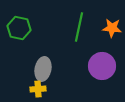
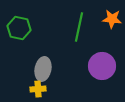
orange star: moved 9 px up
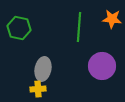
green line: rotated 8 degrees counterclockwise
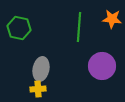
gray ellipse: moved 2 px left
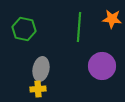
green hexagon: moved 5 px right, 1 px down
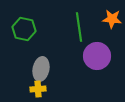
green line: rotated 12 degrees counterclockwise
purple circle: moved 5 px left, 10 px up
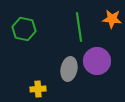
purple circle: moved 5 px down
gray ellipse: moved 28 px right
